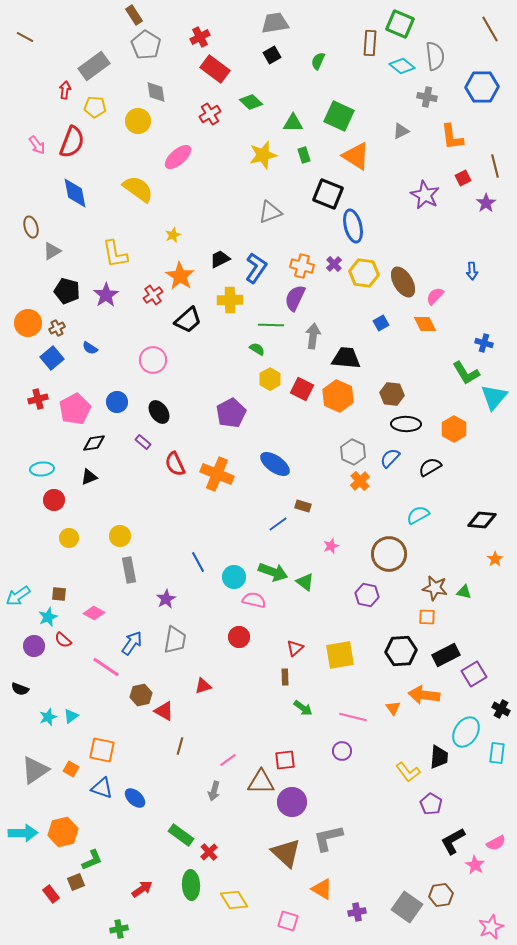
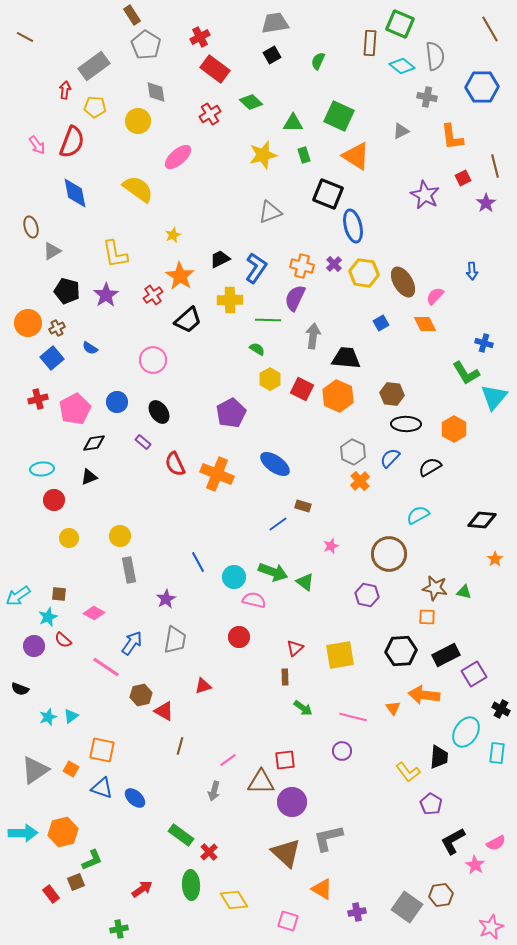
brown rectangle at (134, 15): moved 2 px left
green line at (271, 325): moved 3 px left, 5 px up
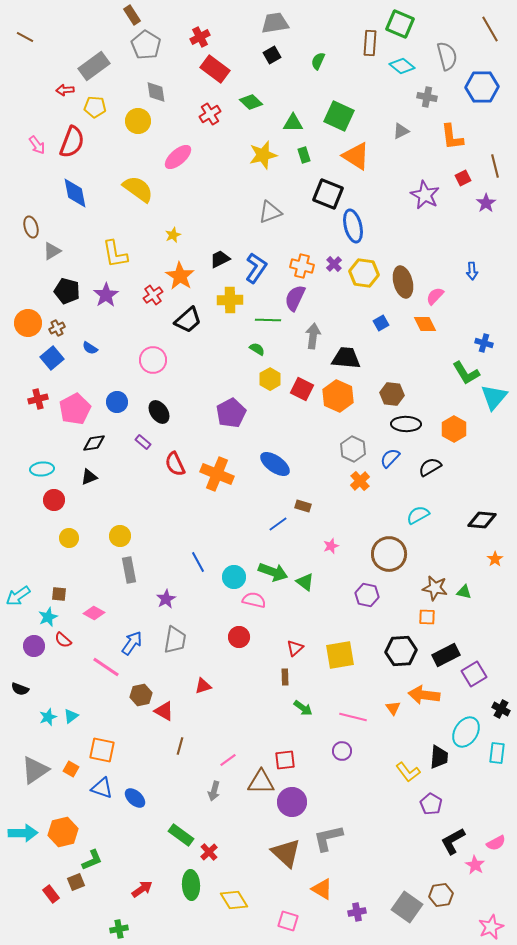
gray semicircle at (435, 56): moved 12 px right; rotated 8 degrees counterclockwise
red arrow at (65, 90): rotated 102 degrees counterclockwise
brown ellipse at (403, 282): rotated 16 degrees clockwise
gray hexagon at (353, 452): moved 3 px up
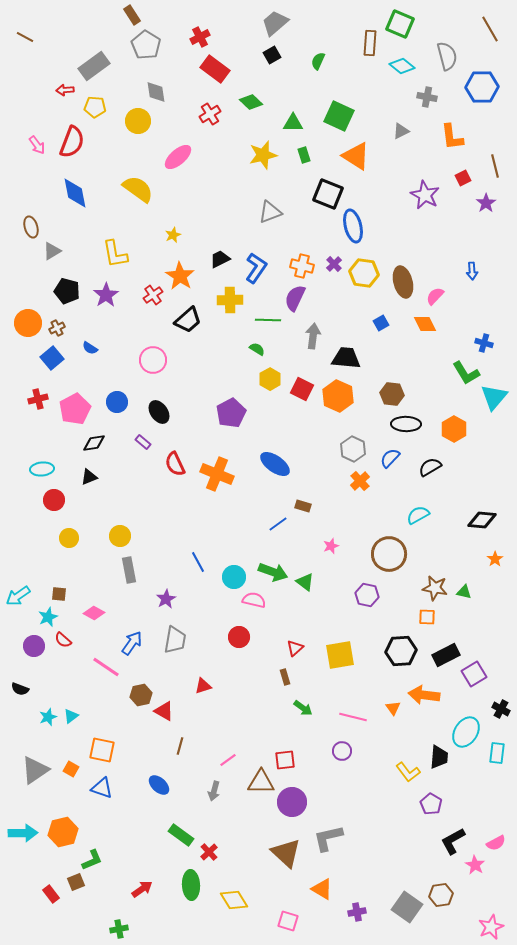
gray trapezoid at (275, 23): rotated 32 degrees counterclockwise
brown rectangle at (285, 677): rotated 14 degrees counterclockwise
blue ellipse at (135, 798): moved 24 px right, 13 px up
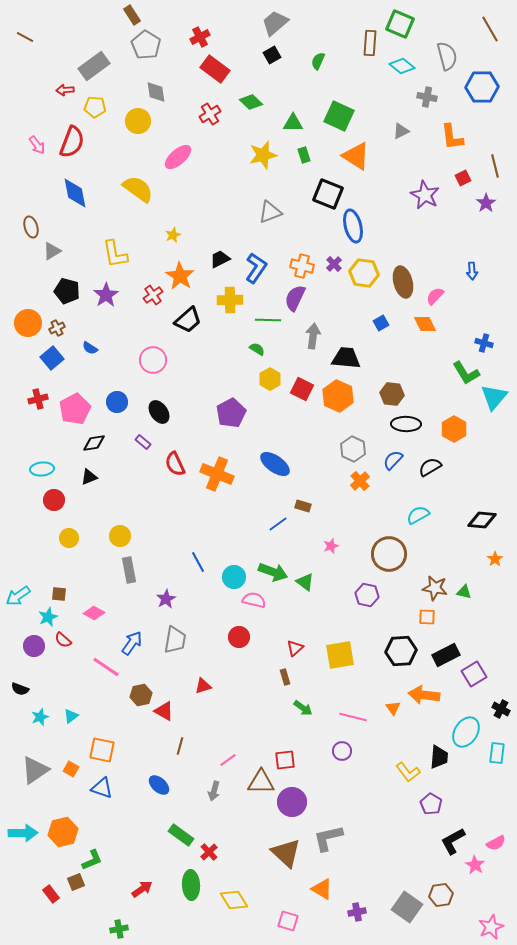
blue semicircle at (390, 458): moved 3 px right, 2 px down
cyan star at (48, 717): moved 8 px left
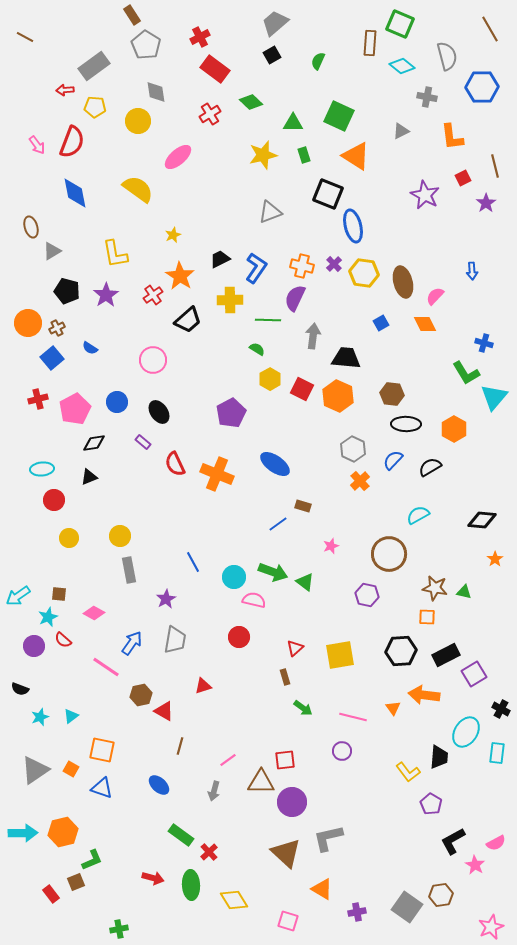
blue line at (198, 562): moved 5 px left
red arrow at (142, 889): moved 11 px right, 11 px up; rotated 50 degrees clockwise
